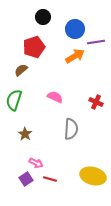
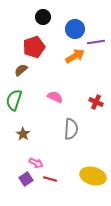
brown star: moved 2 px left
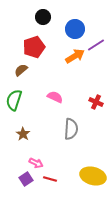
purple line: moved 3 px down; rotated 24 degrees counterclockwise
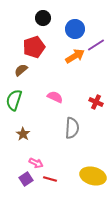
black circle: moved 1 px down
gray semicircle: moved 1 px right, 1 px up
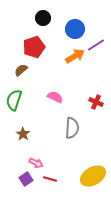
yellow ellipse: rotated 45 degrees counterclockwise
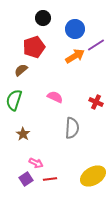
red line: rotated 24 degrees counterclockwise
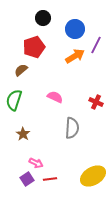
purple line: rotated 30 degrees counterclockwise
purple square: moved 1 px right
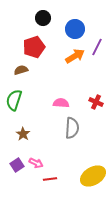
purple line: moved 1 px right, 2 px down
brown semicircle: rotated 24 degrees clockwise
pink semicircle: moved 6 px right, 6 px down; rotated 21 degrees counterclockwise
purple square: moved 10 px left, 14 px up
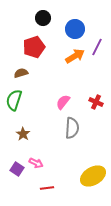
brown semicircle: moved 3 px down
pink semicircle: moved 2 px right, 1 px up; rotated 56 degrees counterclockwise
purple square: moved 4 px down; rotated 24 degrees counterclockwise
red line: moved 3 px left, 9 px down
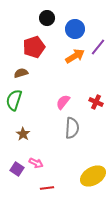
black circle: moved 4 px right
purple line: moved 1 px right; rotated 12 degrees clockwise
